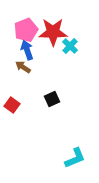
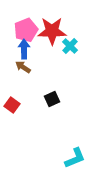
red star: moved 1 px left, 1 px up
blue arrow: moved 3 px left, 1 px up; rotated 18 degrees clockwise
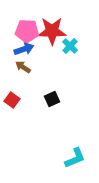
pink pentagon: moved 1 px right, 1 px down; rotated 25 degrees clockwise
blue arrow: rotated 72 degrees clockwise
red square: moved 5 px up
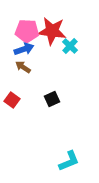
red star: rotated 8 degrees clockwise
cyan L-shape: moved 6 px left, 3 px down
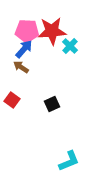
red star: rotated 12 degrees counterclockwise
blue arrow: rotated 30 degrees counterclockwise
brown arrow: moved 2 px left
black square: moved 5 px down
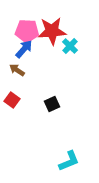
brown arrow: moved 4 px left, 3 px down
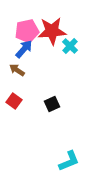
pink pentagon: rotated 15 degrees counterclockwise
red square: moved 2 px right, 1 px down
